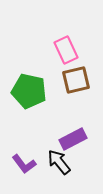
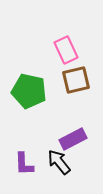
purple L-shape: rotated 35 degrees clockwise
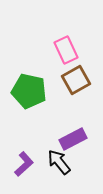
brown square: rotated 16 degrees counterclockwise
purple L-shape: rotated 130 degrees counterclockwise
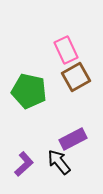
brown square: moved 3 px up
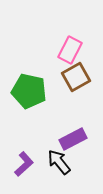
pink rectangle: moved 4 px right; rotated 52 degrees clockwise
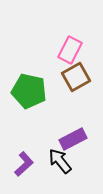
black arrow: moved 1 px right, 1 px up
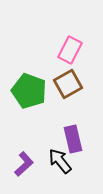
brown square: moved 8 px left, 7 px down
green pentagon: rotated 8 degrees clockwise
purple rectangle: rotated 76 degrees counterclockwise
